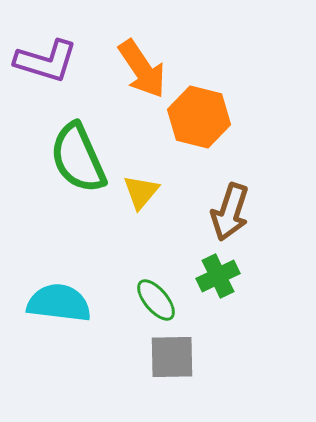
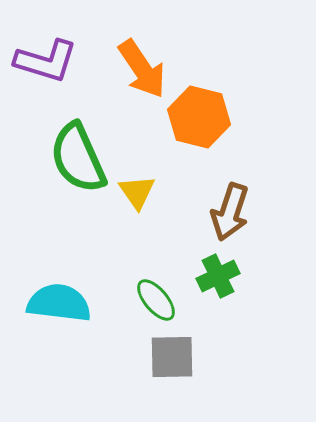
yellow triangle: moved 4 px left; rotated 15 degrees counterclockwise
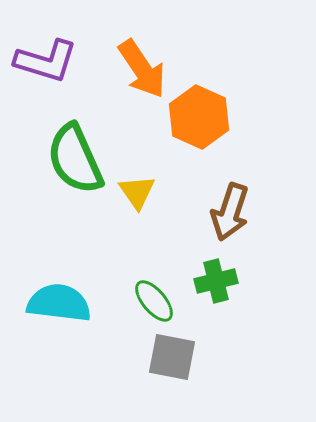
orange hexagon: rotated 10 degrees clockwise
green semicircle: moved 3 px left, 1 px down
green cross: moved 2 px left, 5 px down; rotated 12 degrees clockwise
green ellipse: moved 2 px left, 1 px down
gray square: rotated 12 degrees clockwise
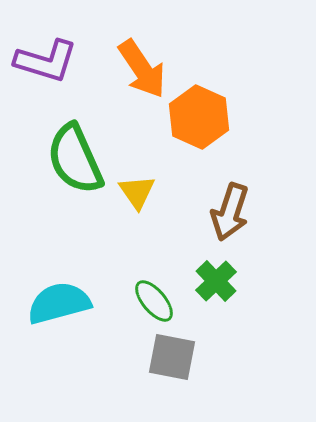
green cross: rotated 30 degrees counterclockwise
cyan semicircle: rotated 22 degrees counterclockwise
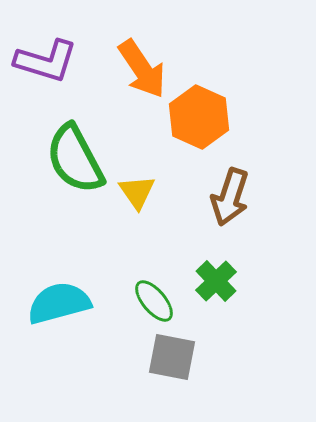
green semicircle: rotated 4 degrees counterclockwise
brown arrow: moved 15 px up
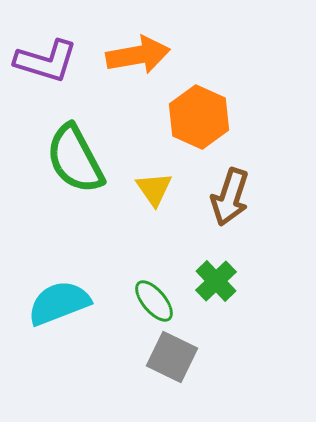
orange arrow: moved 4 px left, 14 px up; rotated 66 degrees counterclockwise
yellow triangle: moved 17 px right, 3 px up
cyan semicircle: rotated 6 degrees counterclockwise
gray square: rotated 15 degrees clockwise
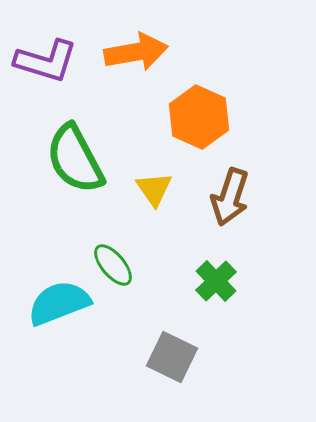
orange arrow: moved 2 px left, 3 px up
green ellipse: moved 41 px left, 36 px up
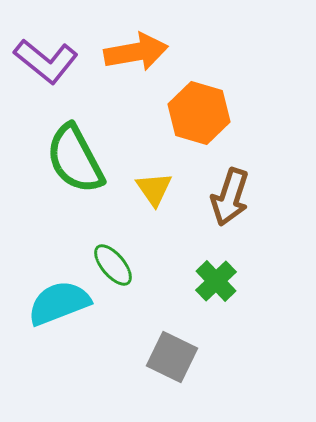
purple L-shape: rotated 22 degrees clockwise
orange hexagon: moved 4 px up; rotated 8 degrees counterclockwise
